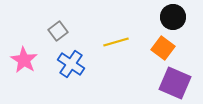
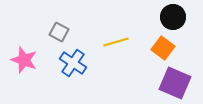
gray square: moved 1 px right, 1 px down; rotated 24 degrees counterclockwise
pink star: rotated 12 degrees counterclockwise
blue cross: moved 2 px right, 1 px up
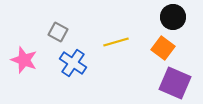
gray square: moved 1 px left
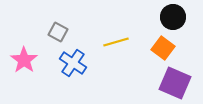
pink star: rotated 16 degrees clockwise
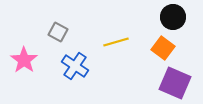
blue cross: moved 2 px right, 3 px down
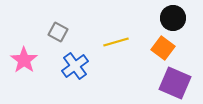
black circle: moved 1 px down
blue cross: rotated 20 degrees clockwise
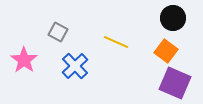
yellow line: rotated 40 degrees clockwise
orange square: moved 3 px right, 3 px down
blue cross: rotated 8 degrees counterclockwise
